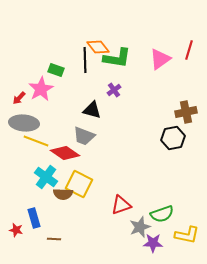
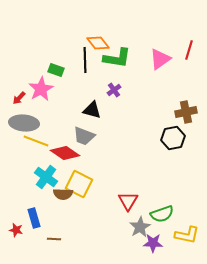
orange diamond: moved 4 px up
red triangle: moved 7 px right, 4 px up; rotated 40 degrees counterclockwise
gray star: rotated 10 degrees counterclockwise
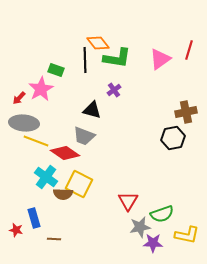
gray star: rotated 20 degrees clockwise
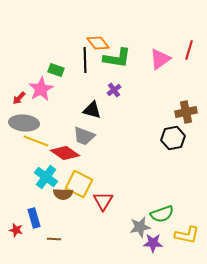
red triangle: moved 25 px left
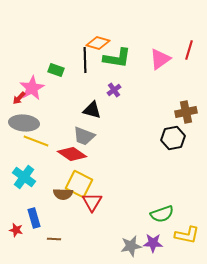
orange diamond: rotated 35 degrees counterclockwise
pink star: moved 9 px left, 1 px up
red diamond: moved 7 px right, 1 px down
cyan cross: moved 22 px left
red triangle: moved 11 px left, 1 px down
gray star: moved 9 px left, 19 px down
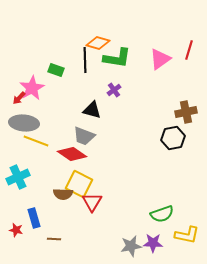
cyan cross: moved 6 px left; rotated 30 degrees clockwise
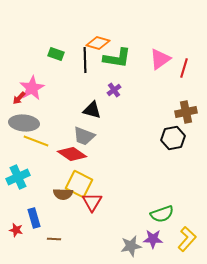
red line: moved 5 px left, 18 px down
green rectangle: moved 16 px up
yellow L-shape: moved 4 px down; rotated 60 degrees counterclockwise
purple star: moved 4 px up
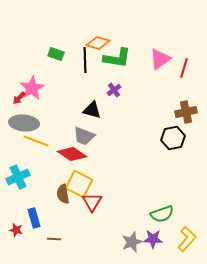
brown semicircle: rotated 78 degrees clockwise
gray star: moved 1 px right, 4 px up; rotated 10 degrees counterclockwise
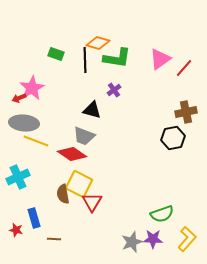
red line: rotated 24 degrees clockwise
red arrow: rotated 24 degrees clockwise
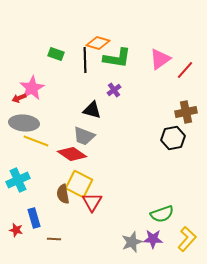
red line: moved 1 px right, 2 px down
cyan cross: moved 3 px down
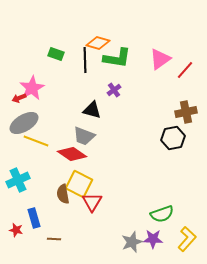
gray ellipse: rotated 36 degrees counterclockwise
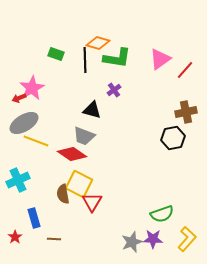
red star: moved 1 px left, 7 px down; rotated 24 degrees clockwise
